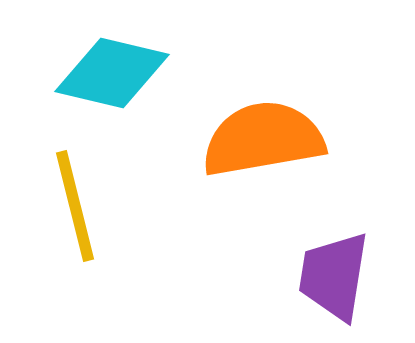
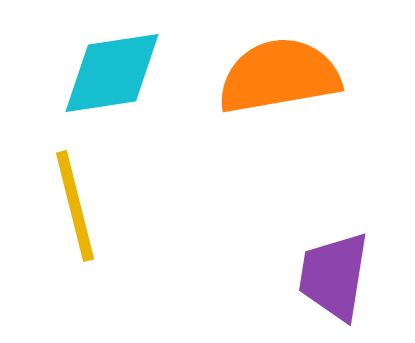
cyan diamond: rotated 22 degrees counterclockwise
orange semicircle: moved 16 px right, 63 px up
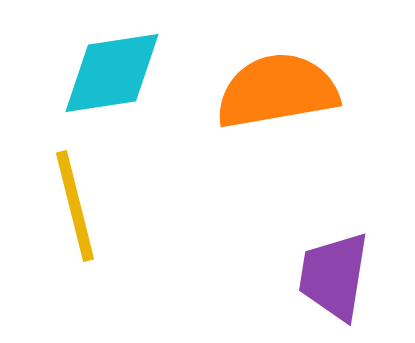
orange semicircle: moved 2 px left, 15 px down
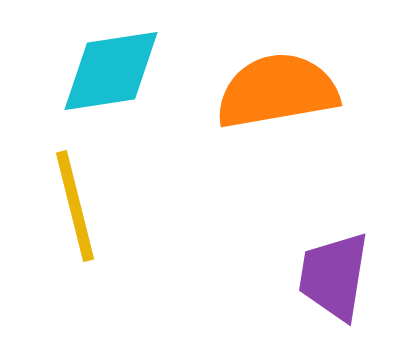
cyan diamond: moved 1 px left, 2 px up
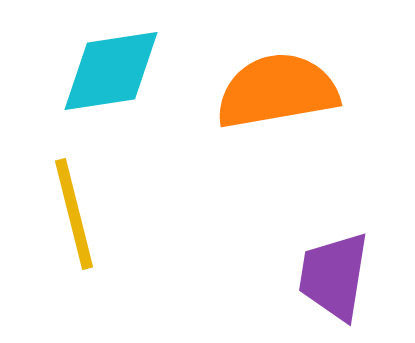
yellow line: moved 1 px left, 8 px down
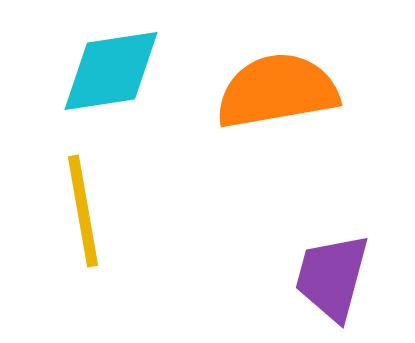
yellow line: moved 9 px right, 3 px up; rotated 4 degrees clockwise
purple trapezoid: moved 2 px left, 1 px down; rotated 6 degrees clockwise
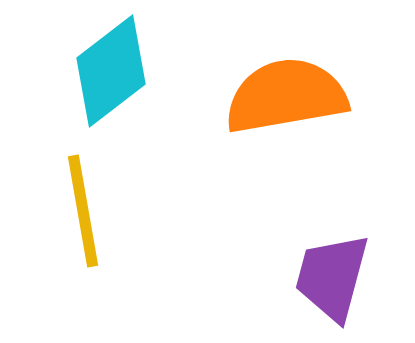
cyan diamond: rotated 29 degrees counterclockwise
orange semicircle: moved 9 px right, 5 px down
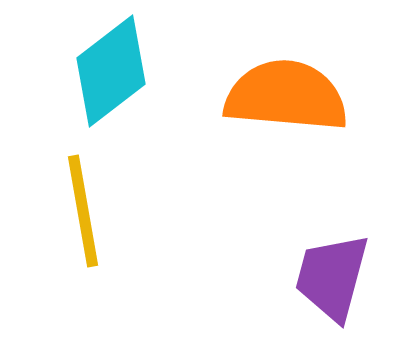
orange semicircle: rotated 15 degrees clockwise
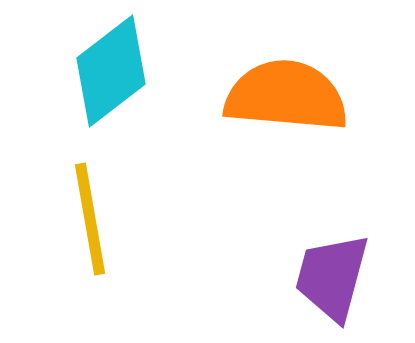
yellow line: moved 7 px right, 8 px down
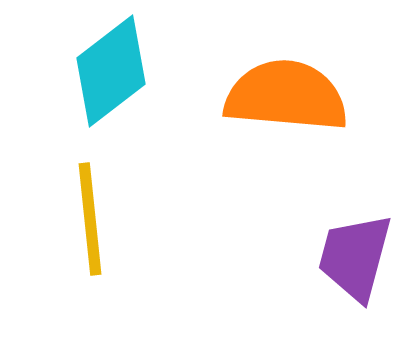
yellow line: rotated 4 degrees clockwise
purple trapezoid: moved 23 px right, 20 px up
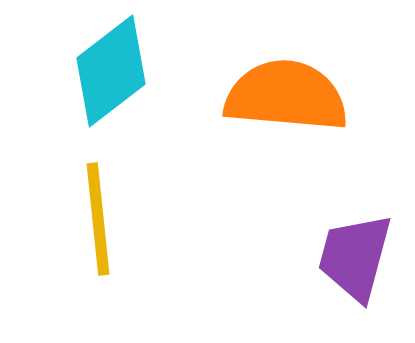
yellow line: moved 8 px right
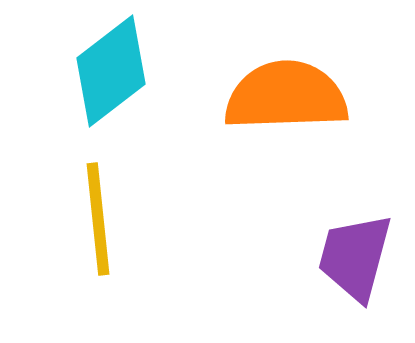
orange semicircle: rotated 7 degrees counterclockwise
